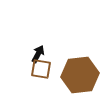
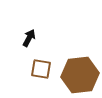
black arrow: moved 9 px left, 16 px up
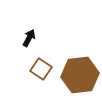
brown square: rotated 25 degrees clockwise
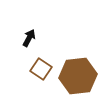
brown hexagon: moved 2 px left, 1 px down
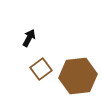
brown square: rotated 20 degrees clockwise
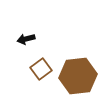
black arrow: moved 3 px left, 1 px down; rotated 132 degrees counterclockwise
